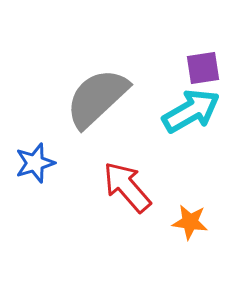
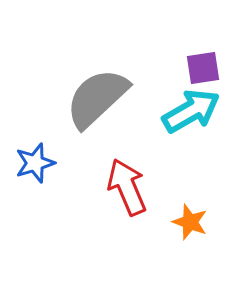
red arrow: rotated 18 degrees clockwise
orange star: rotated 12 degrees clockwise
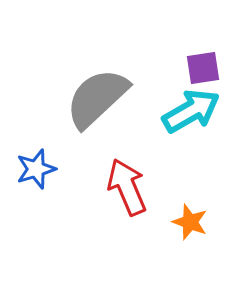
blue star: moved 1 px right, 6 px down
